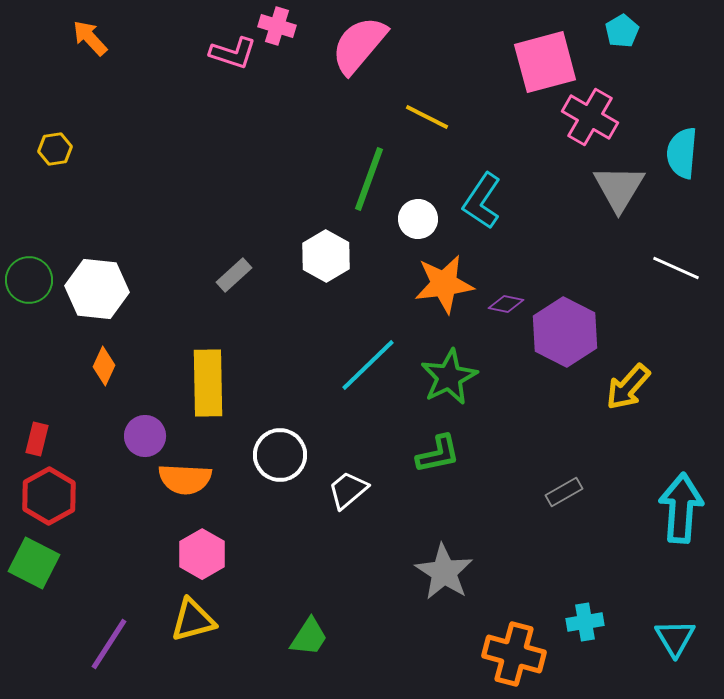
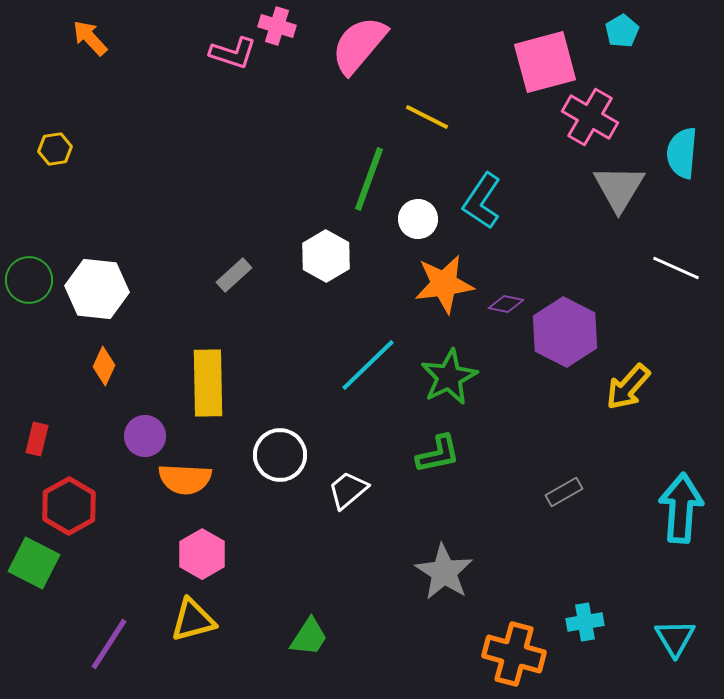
red hexagon at (49, 496): moved 20 px right, 10 px down
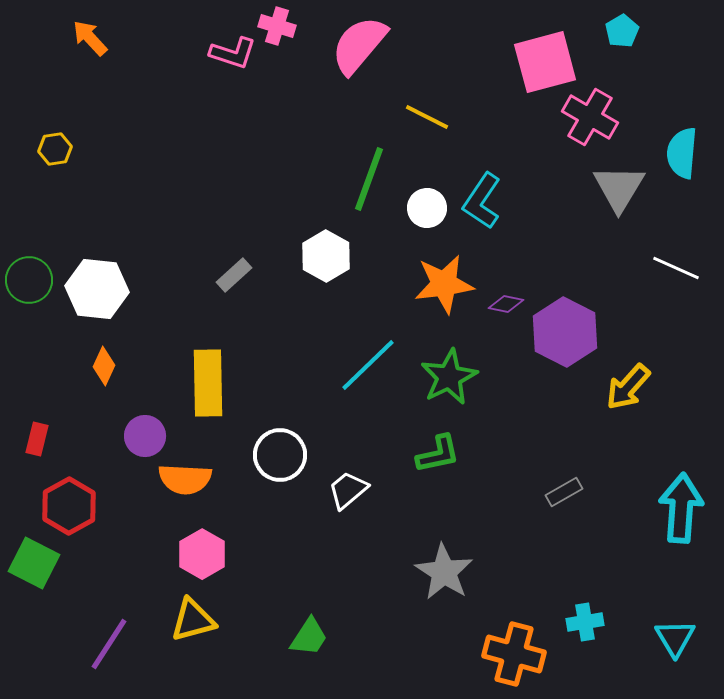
white circle at (418, 219): moved 9 px right, 11 px up
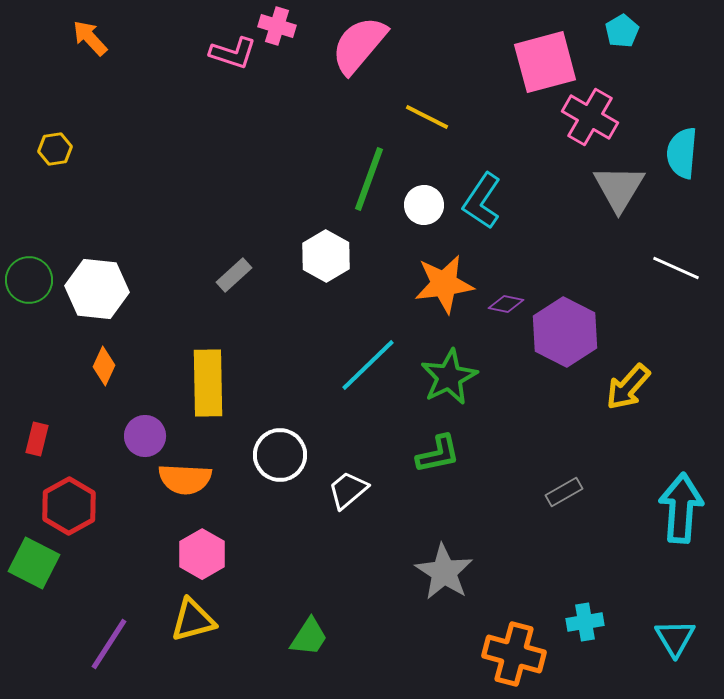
white circle at (427, 208): moved 3 px left, 3 px up
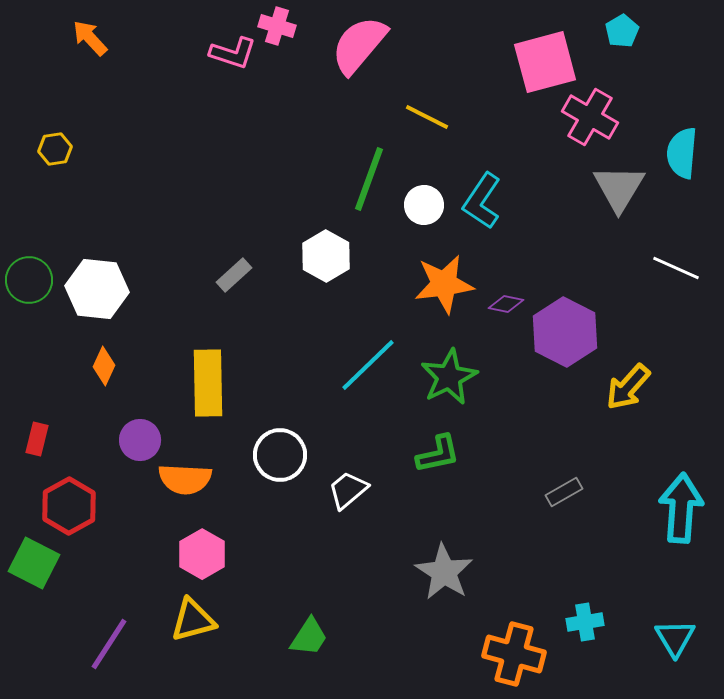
purple circle at (145, 436): moved 5 px left, 4 px down
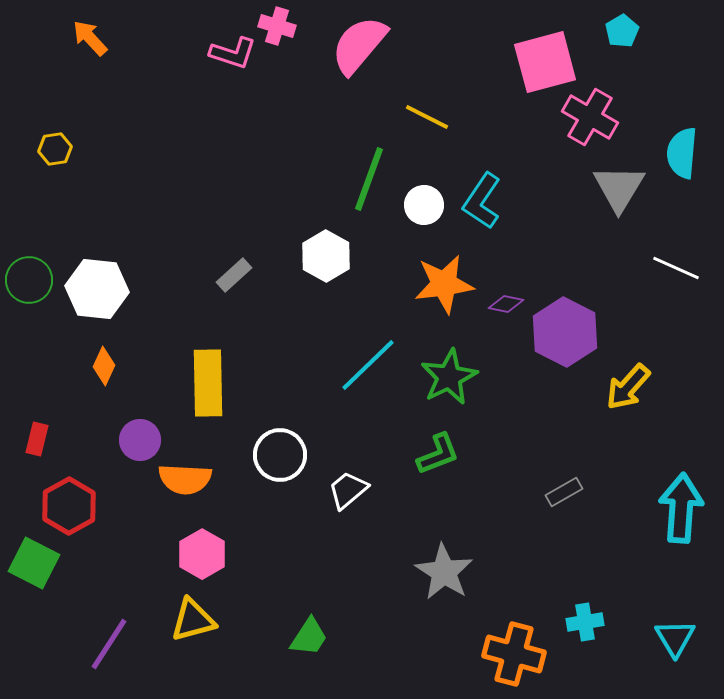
green L-shape at (438, 454): rotated 9 degrees counterclockwise
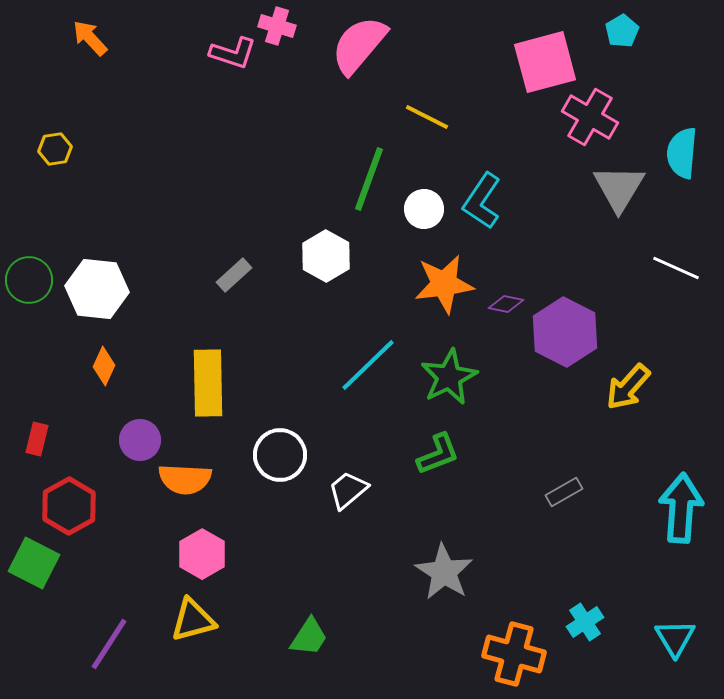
white circle at (424, 205): moved 4 px down
cyan cross at (585, 622): rotated 24 degrees counterclockwise
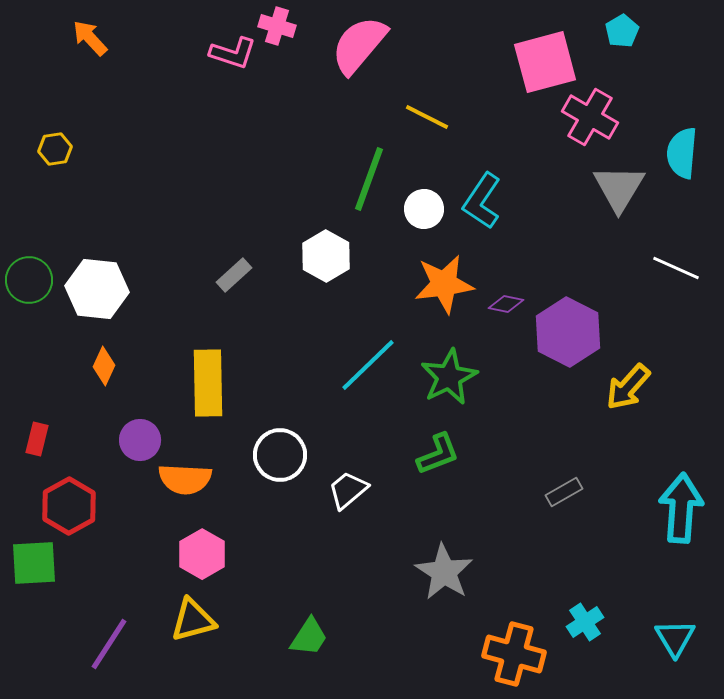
purple hexagon at (565, 332): moved 3 px right
green square at (34, 563): rotated 30 degrees counterclockwise
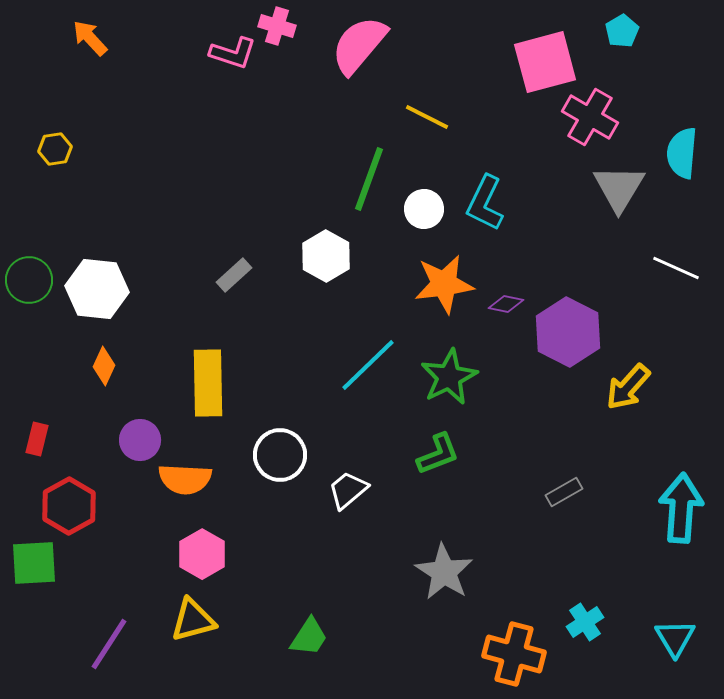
cyan L-shape at (482, 201): moved 3 px right, 2 px down; rotated 8 degrees counterclockwise
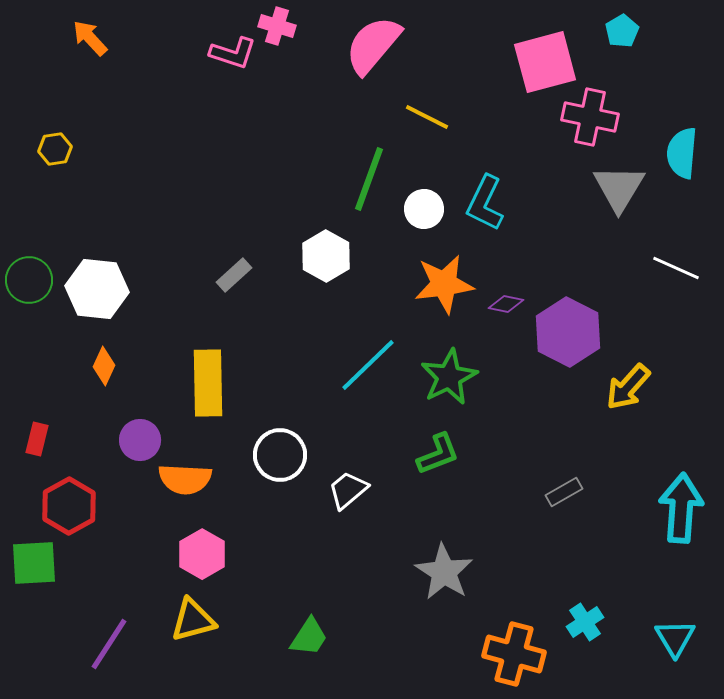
pink semicircle at (359, 45): moved 14 px right
pink cross at (590, 117): rotated 18 degrees counterclockwise
